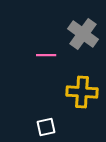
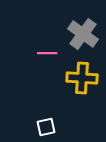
pink line: moved 1 px right, 2 px up
yellow cross: moved 14 px up
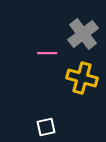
gray cross: rotated 16 degrees clockwise
yellow cross: rotated 12 degrees clockwise
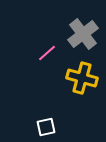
pink line: rotated 42 degrees counterclockwise
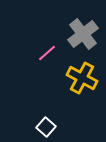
yellow cross: rotated 12 degrees clockwise
white square: rotated 36 degrees counterclockwise
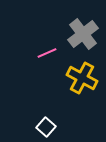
pink line: rotated 18 degrees clockwise
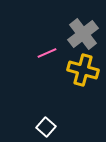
yellow cross: moved 1 px right, 8 px up; rotated 12 degrees counterclockwise
